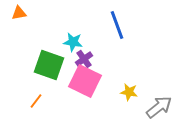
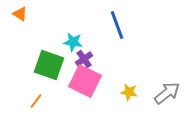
orange triangle: moved 1 px right, 1 px down; rotated 42 degrees clockwise
gray arrow: moved 8 px right, 14 px up
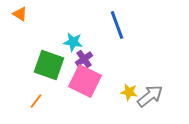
gray arrow: moved 17 px left, 3 px down
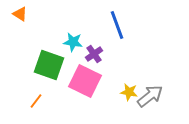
purple cross: moved 10 px right, 5 px up
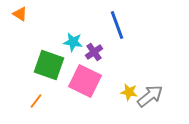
purple cross: moved 2 px up
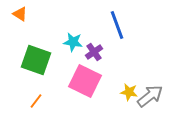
green square: moved 13 px left, 5 px up
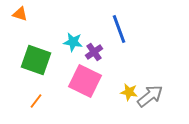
orange triangle: rotated 14 degrees counterclockwise
blue line: moved 2 px right, 4 px down
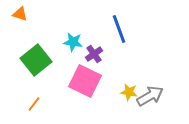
purple cross: moved 2 px down
green square: rotated 32 degrees clockwise
gray arrow: rotated 8 degrees clockwise
orange line: moved 2 px left, 3 px down
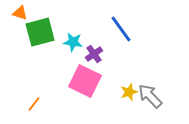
orange triangle: moved 1 px up
blue line: moved 2 px right; rotated 16 degrees counterclockwise
green square: moved 4 px right, 28 px up; rotated 24 degrees clockwise
yellow star: rotated 30 degrees counterclockwise
gray arrow: rotated 104 degrees counterclockwise
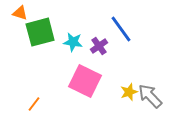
purple cross: moved 5 px right, 8 px up
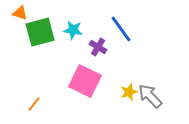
cyan star: moved 12 px up
purple cross: moved 1 px left, 1 px down; rotated 24 degrees counterclockwise
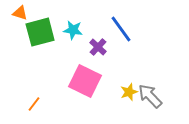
purple cross: rotated 12 degrees clockwise
